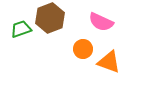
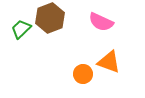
green trapezoid: rotated 25 degrees counterclockwise
orange circle: moved 25 px down
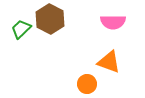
brown hexagon: moved 1 px down; rotated 12 degrees counterclockwise
pink semicircle: moved 12 px right; rotated 25 degrees counterclockwise
orange circle: moved 4 px right, 10 px down
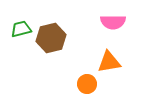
brown hexagon: moved 1 px right, 19 px down; rotated 20 degrees clockwise
green trapezoid: rotated 30 degrees clockwise
orange triangle: rotated 30 degrees counterclockwise
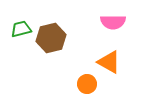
orange triangle: rotated 40 degrees clockwise
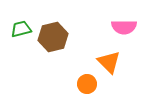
pink semicircle: moved 11 px right, 5 px down
brown hexagon: moved 2 px right, 1 px up
orange triangle: rotated 15 degrees clockwise
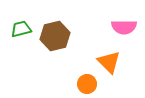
brown hexagon: moved 2 px right, 1 px up
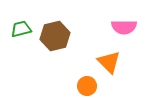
orange circle: moved 2 px down
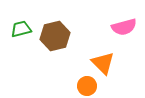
pink semicircle: rotated 15 degrees counterclockwise
orange triangle: moved 6 px left, 1 px down
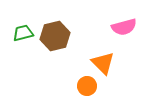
green trapezoid: moved 2 px right, 4 px down
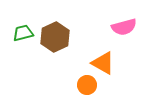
brown hexagon: moved 1 px down; rotated 12 degrees counterclockwise
orange triangle: rotated 15 degrees counterclockwise
orange circle: moved 1 px up
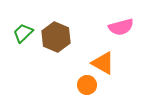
pink semicircle: moved 3 px left
green trapezoid: rotated 30 degrees counterclockwise
brown hexagon: moved 1 px right; rotated 12 degrees counterclockwise
